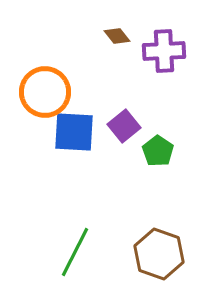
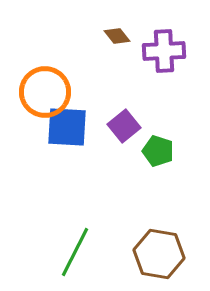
blue square: moved 7 px left, 5 px up
green pentagon: rotated 16 degrees counterclockwise
brown hexagon: rotated 9 degrees counterclockwise
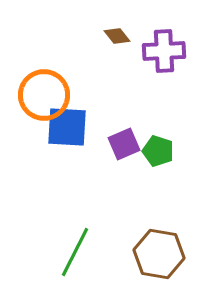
orange circle: moved 1 px left, 3 px down
purple square: moved 18 px down; rotated 16 degrees clockwise
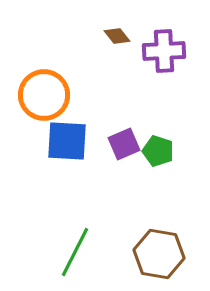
blue square: moved 14 px down
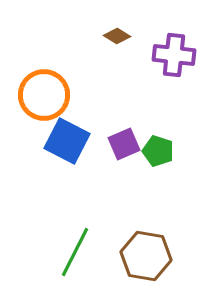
brown diamond: rotated 20 degrees counterclockwise
purple cross: moved 10 px right, 4 px down; rotated 9 degrees clockwise
blue square: rotated 24 degrees clockwise
brown hexagon: moved 13 px left, 2 px down
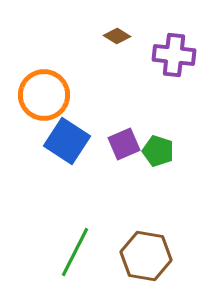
blue square: rotated 6 degrees clockwise
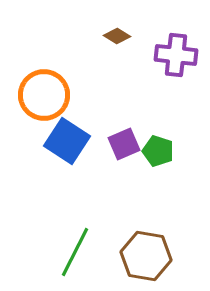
purple cross: moved 2 px right
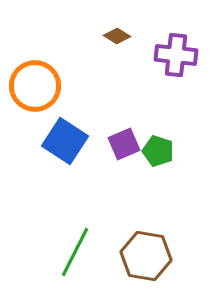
orange circle: moved 9 px left, 9 px up
blue square: moved 2 px left
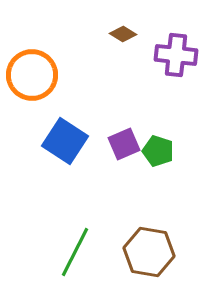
brown diamond: moved 6 px right, 2 px up
orange circle: moved 3 px left, 11 px up
brown hexagon: moved 3 px right, 4 px up
